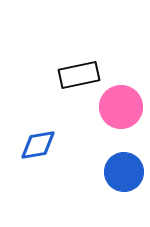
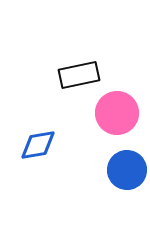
pink circle: moved 4 px left, 6 px down
blue circle: moved 3 px right, 2 px up
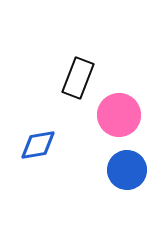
black rectangle: moved 1 px left, 3 px down; rotated 57 degrees counterclockwise
pink circle: moved 2 px right, 2 px down
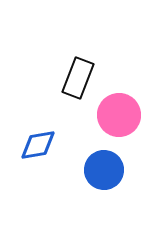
blue circle: moved 23 px left
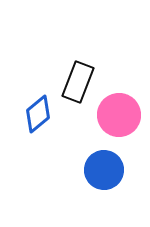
black rectangle: moved 4 px down
blue diamond: moved 31 px up; rotated 30 degrees counterclockwise
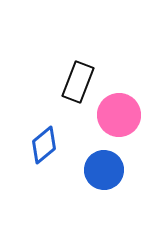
blue diamond: moved 6 px right, 31 px down
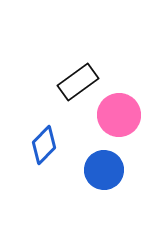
black rectangle: rotated 33 degrees clockwise
blue diamond: rotated 6 degrees counterclockwise
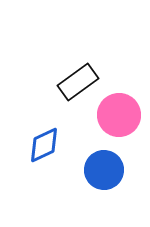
blue diamond: rotated 21 degrees clockwise
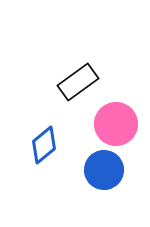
pink circle: moved 3 px left, 9 px down
blue diamond: rotated 15 degrees counterclockwise
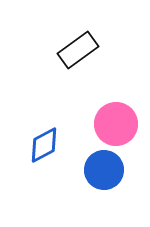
black rectangle: moved 32 px up
blue diamond: rotated 12 degrees clockwise
